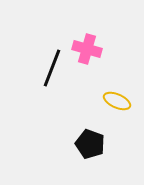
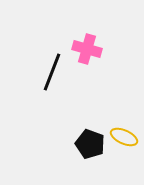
black line: moved 4 px down
yellow ellipse: moved 7 px right, 36 px down
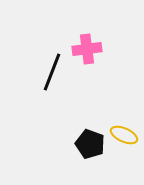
pink cross: rotated 24 degrees counterclockwise
yellow ellipse: moved 2 px up
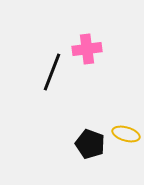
yellow ellipse: moved 2 px right, 1 px up; rotated 8 degrees counterclockwise
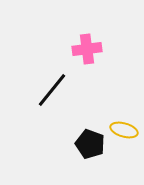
black line: moved 18 px down; rotated 18 degrees clockwise
yellow ellipse: moved 2 px left, 4 px up
